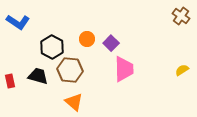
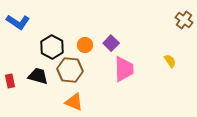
brown cross: moved 3 px right, 4 px down
orange circle: moved 2 px left, 6 px down
yellow semicircle: moved 12 px left, 9 px up; rotated 88 degrees clockwise
orange triangle: rotated 18 degrees counterclockwise
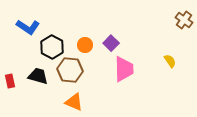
blue L-shape: moved 10 px right, 5 px down
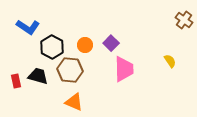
red rectangle: moved 6 px right
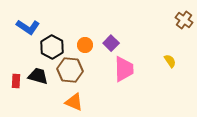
red rectangle: rotated 16 degrees clockwise
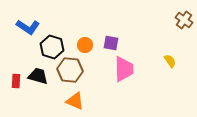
purple square: rotated 35 degrees counterclockwise
black hexagon: rotated 10 degrees counterclockwise
orange triangle: moved 1 px right, 1 px up
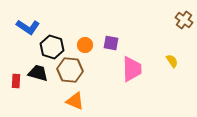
yellow semicircle: moved 2 px right
pink trapezoid: moved 8 px right
black trapezoid: moved 3 px up
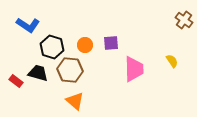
blue L-shape: moved 2 px up
purple square: rotated 14 degrees counterclockwise
pink trapezoid: moved 2 px right
red rectangle: rotated 56 degrees counterclockwise
orange triangle: rotated 18 degrees clockwise
